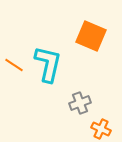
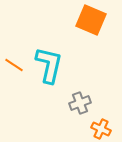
orange square: moved 16 px up
cyan L-shape: moved 1 px right, 1 px down
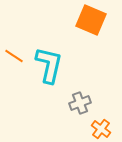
orange line: moved 9 px up
orange cross: rotated 12 degrees clockwise
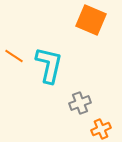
orange cross: rotated 30 degrees clockwise
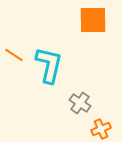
orange square: moved 2 px right; rotated 24 degrees counterclockwise
orange line: moved 1 px up
gray cross: rotated 35 degrees counterclockwise
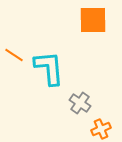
cyan L-shape: moved 3 px down; rotated 18 degrees counterclockwise
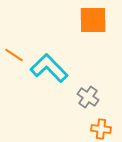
cyan L-shape: rotated 39 degrees counterclockwise
gray cross: moved 8 px right, 6 px up
orange cross: rotated 30 degrees clockwise
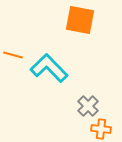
orange square: moved 13 px left; rotated 12 degrees clockwise
orange line: moved 1 px left; rotated 18 degrees counterclockwise
gray cross: moved 9 px down; rotated 10 degrees clockwise
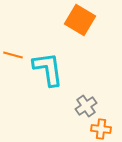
orange square: rotated 20 degrees clockwise
cyan L-shape: moved 1 px left, 1 px down; rotated 36 degrees clockwise
gray cross: moved 2 px left; rotated 10 degrees clockwise
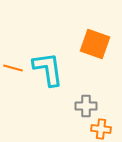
orange square: moved 15 px right, 24 px down; rotated 12 degrees counterclockwise
orange line: moved 13 px down
gray cross: rotated 35 degrees clockwise
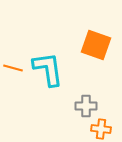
orange square: moved 1 px right, 1 px down
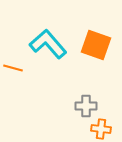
cyan L-shape: moved 25 px up; rotated 33 degrees counterclockwise
